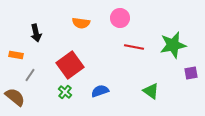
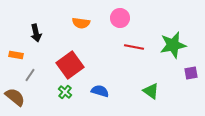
blue semicircle: rotated 36 degrees clockwise
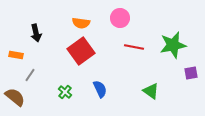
red square: moved 11 px right, 14 px up
blue semicircle: moved 2 px up; rotated 48 degrees clockwise
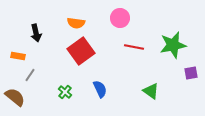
orange semicircle: moved 5 px left
orange rectangle: moved 2 px right, 1 px down
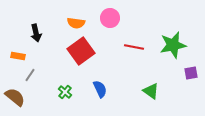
pink circle: moved 10 px left
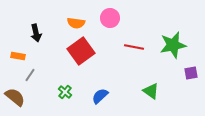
blue semicircle: moved 7 px down; rotated 108 degrees counterclockwise
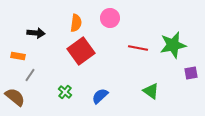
orange semicircle: rotated 90 degrees counterclockwise
black arrow: rotated 72 degrees counterclockwise
red line: moved 4 px right, 1 px down
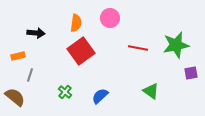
green star: moved 3 px right
orange rectangle: rotated 24 degrees counterclockwise
gray line: rotated 16 degrees counterclockwise
